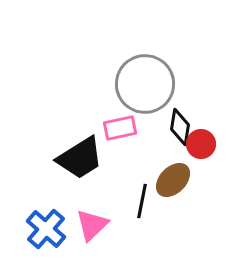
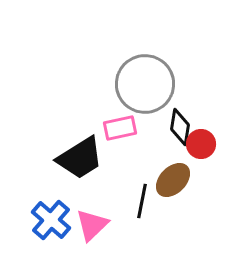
blue cross: moved 5 px right, 9 px up
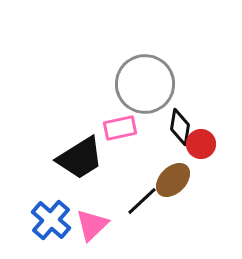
black line: rotated 36 degrees clockwise
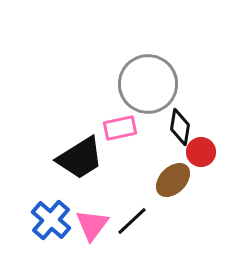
gray circle: moved 3 px right
red circle: moved 8 px down
black line: moved 10 px left, 20 px down
pink triangle: rotated 9 degrees counterclockwise
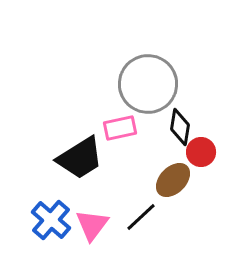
black line: moved 9 px right, 4 px up
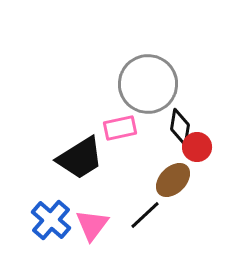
red circle: moved 4 px left, 5 px up
black line: moved 4 px right, 2 px up
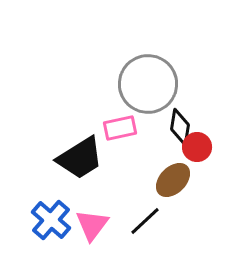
black line: moved 6 px down
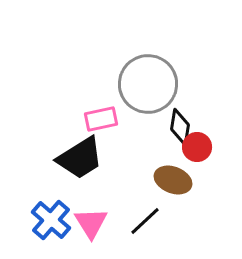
pink rectangle: moved 19 px left, 9 px up
brown ellipse: rotated 66 degrees clockwise
pink triangle: moved 1 px left, 2 px up; rotated 9 degrees counterclockwise
